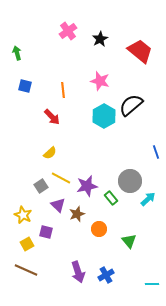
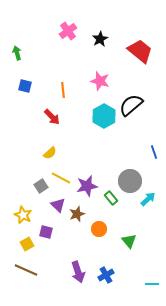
blue line: moved 2 px left
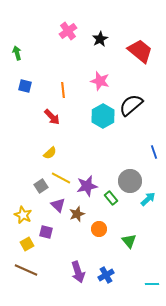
cyan hexagon: moved 1 px left
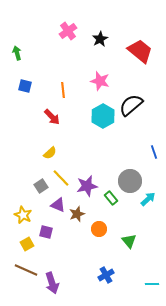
yellow line: rotated 18 degrees clockwise
purple triangle: rotated 21 degrees counterclockwise
purple arrow: moved 26 px left, 11 px down
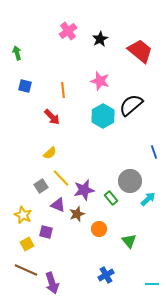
purple star: moved 3 px left, 4 px down
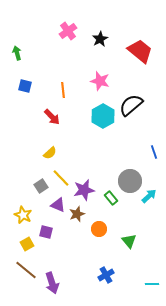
cyan arrow: moved 1 px right, 3 px up
brown line: rotated 15 degrees clockwise
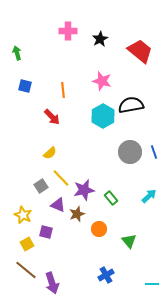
pink cross: rotated 36 degrees clockwise
pink star: moved 2 px right
black semicircle: rotated 30 degrees clockwise
gray circle: moved 29 px up
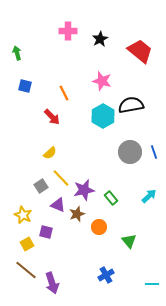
orange line: moved 1 px right, 3 px down; rotated 21 degrees counterclockwise
orange circle: moved 2 px up
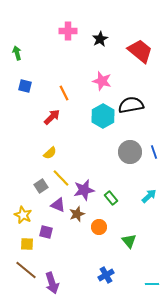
red arrow: rotated 90 degrees counterclockwise
yellow square: rotated 32 degrees clockwise
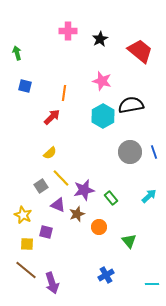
orange line: rotated 35 degrees clockwise
